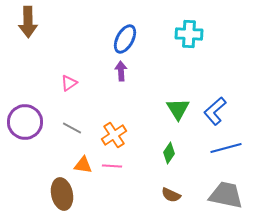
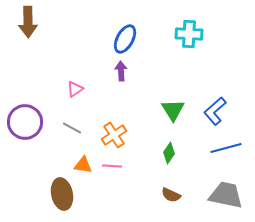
pink triangle: moved 6 px right, 6 px down
green triangle: moved 5 px left, 1 px down
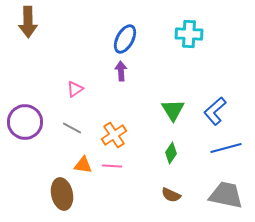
green diamond: moved 2 px right
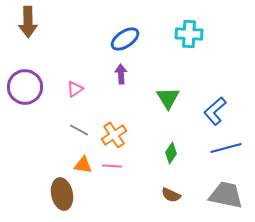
blue ellipse: rotated 28 degrees clockwise
purple arrow: moved 3 px down
green triangle: moved 5 px left, 12 px up
purple circle: moved 35 px up
gray line: moved 7 px right, 2 px down
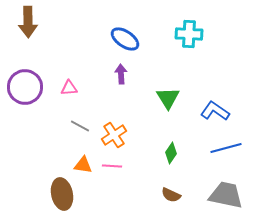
blue ellipse: rotated 68 degrees clockwise
pink triangle: moved 6 px left, 1 px up; rotated 30 degrees clockwise
blue L-shape: rotated 76 degrees clockwise
gray line: moved 1 px right, 4 px up
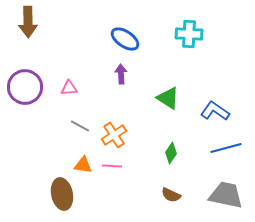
green triangle: rotated 25 degrees counterclockwise
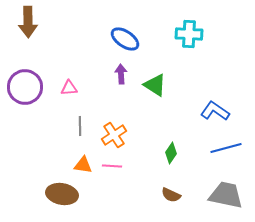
green triangle: moved 13 px left, 13 px up
gray line: rotated 60 degrees clockwise
brown ellipse: rotated 68 degrees counterclockwise
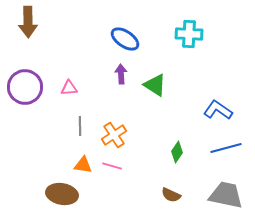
blue L-shape: moved 3 px right, 1 px up
green diamond: moved 6 px right, 1 px up
pink line: rotated 12 degrees clockwise
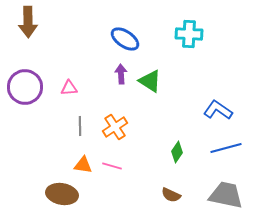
green triangle: moved 5 px left, 4 px up
orange cross: moved 1 px right, 8 px up
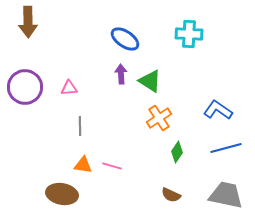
orange cross: moved 44 px right, 9 px up
